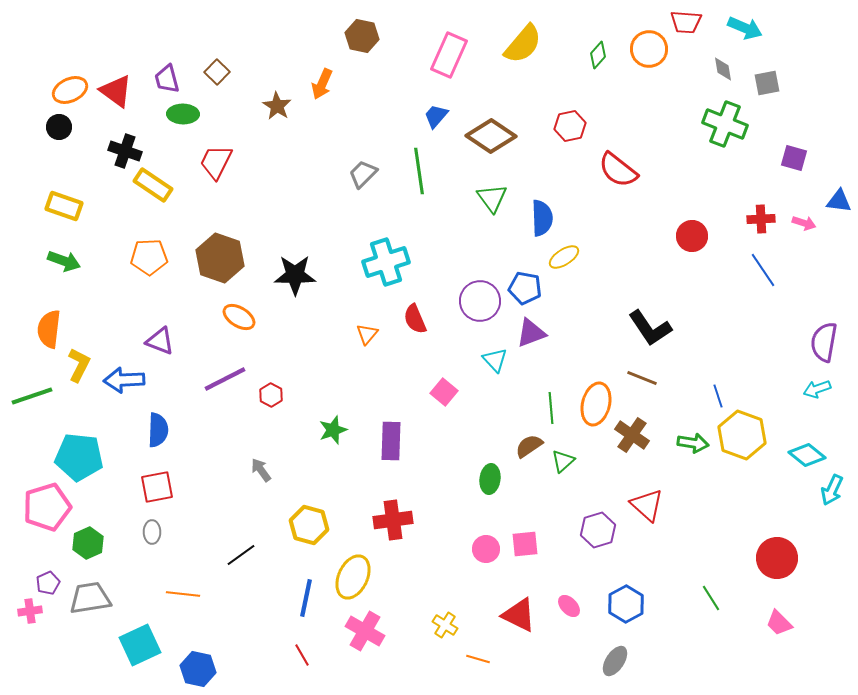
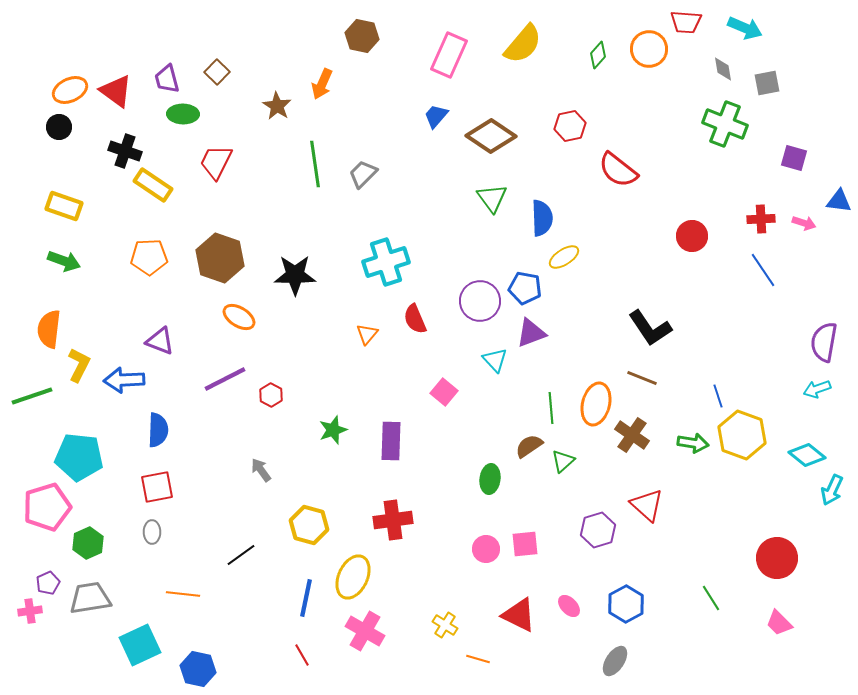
green line at (419, 171): moved 104 px left, 7 px up
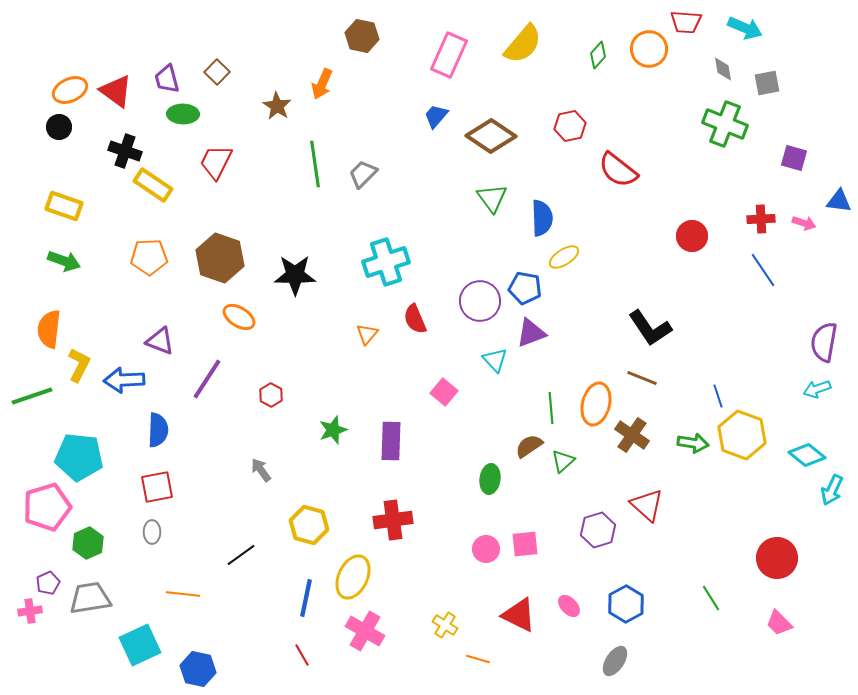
purple line at (225, 379): moved 18 px left; rotated 30 degrees counterclockwise
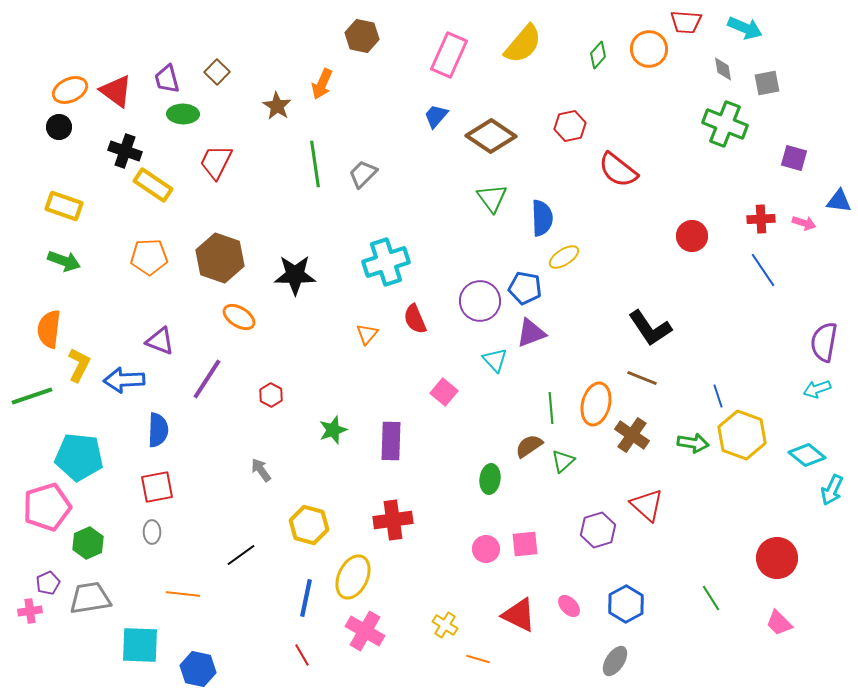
cyan square at (140, 645): rotated 27 degrees clockwise
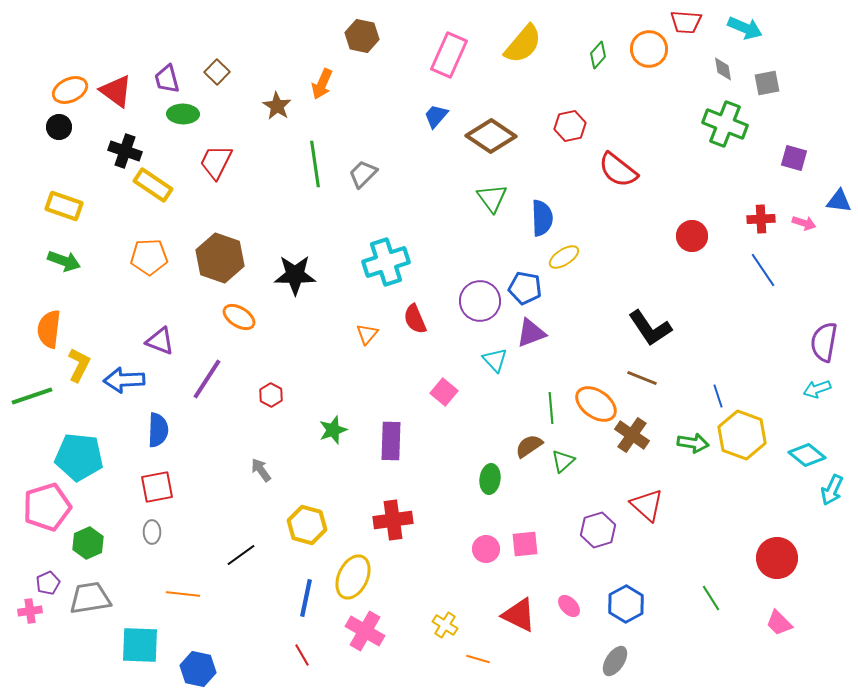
orange ellipse at (596, 404): rotated 69 degrees counterclockwise
yellow hexagon at (309, 525): moved 2 px left
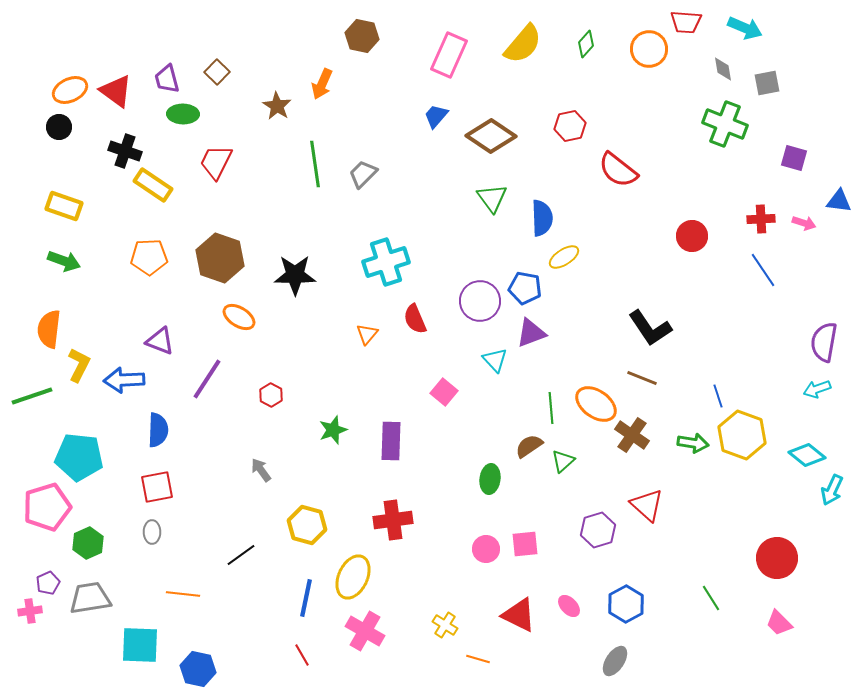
green diamond at (598, 55): moved 12 px left, 11 px up
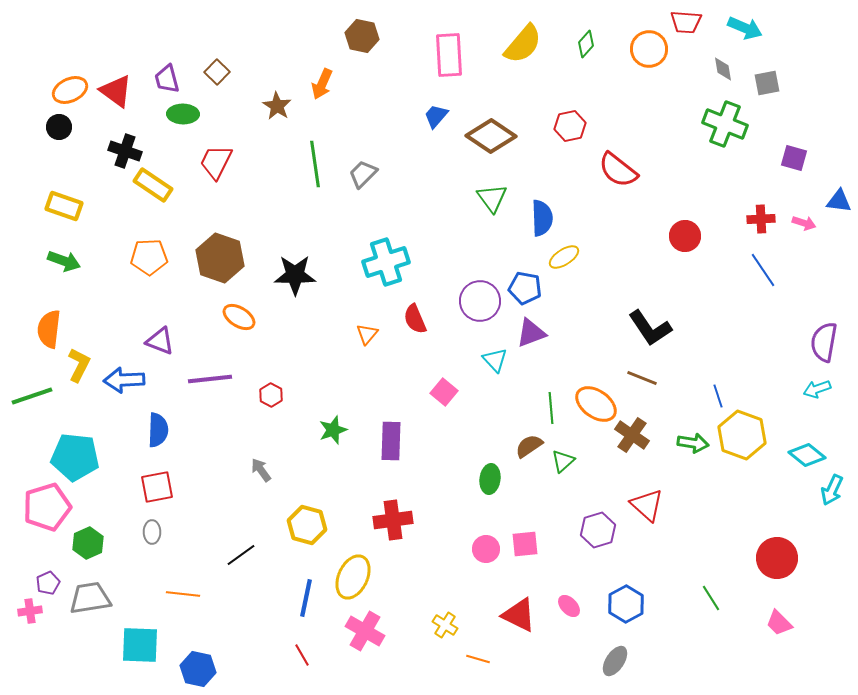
pink rectangle at (449, 55): rotated 27 degrees counterclockwise
red circle at (692, 236): moved 7 px left
purple line at (207, 379): moved 3 px right; rotated 51 degrees clockwise
cyan pentagon at (79, 457): moved 4 px left
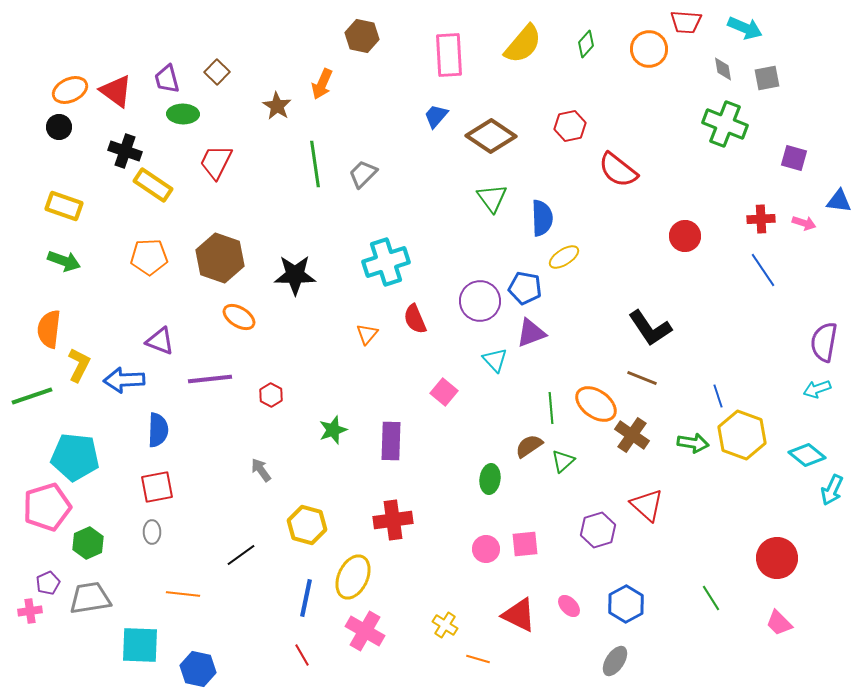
gray square at (767, 83): moved 5 px up
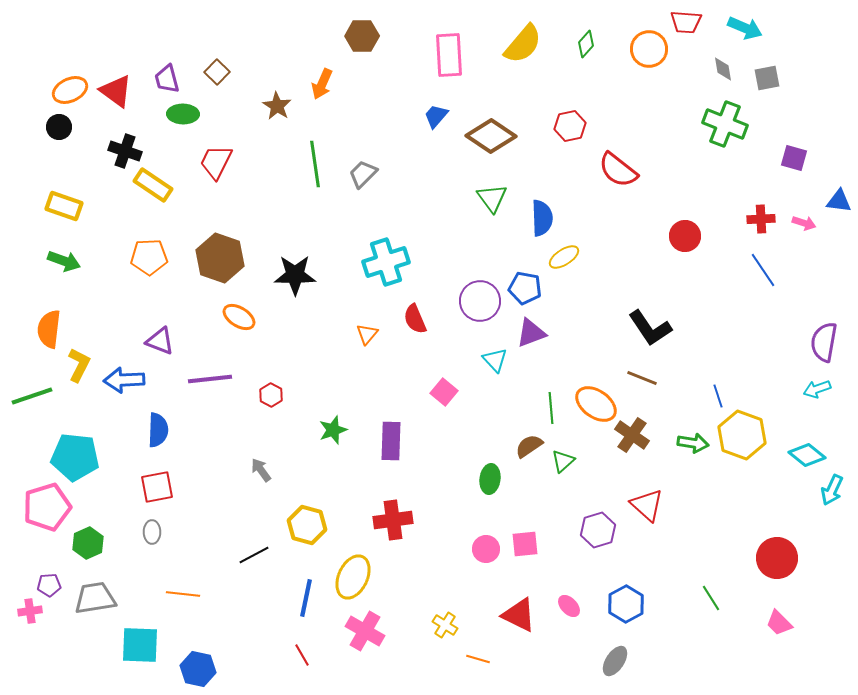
brown hexagon at (362, 36): rotated 12 degrees counterclockwise
black line at (241, 555): moved 13 px right; rotated 8 degrees clockwise
purple pentagon at (48, 583): moved 1 px right, 2 px down; rotated 20 degrees clockwise
gray trapezoid at (90, 598): moved 5 px right
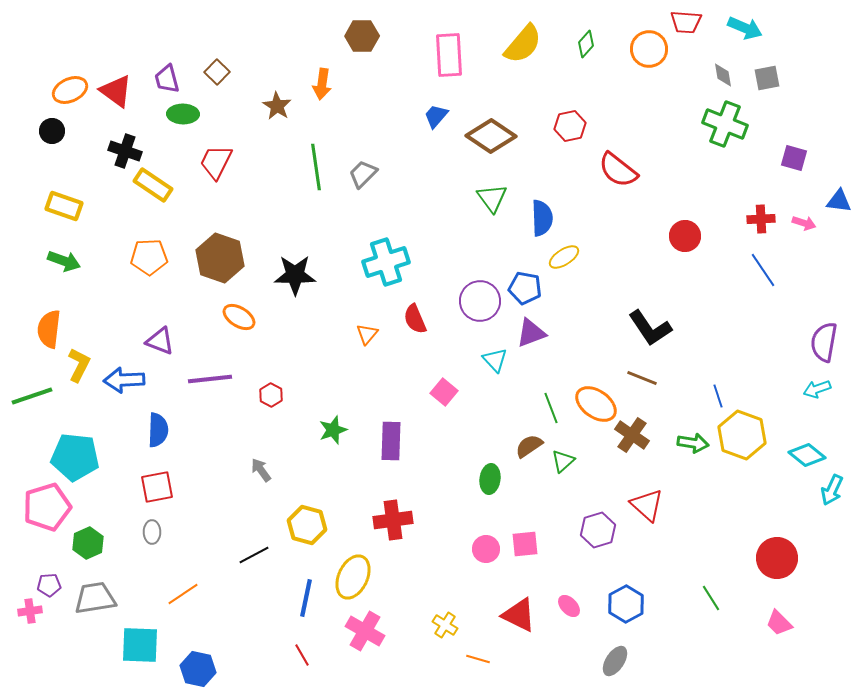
gray diamond at (723, 69): moved 6 px down
orange arrow at (322, 84): rotated 16 degrees counterclockwise
black circle at (59, 127): moved 7 px left, 4 px down
green line at (315, 164): moved 1 px right, 3 px down
green line at (551, 408): rotated 16 degrees counterclockwise
orange line at (183, 594): rotated 40 degrees counterclockwise
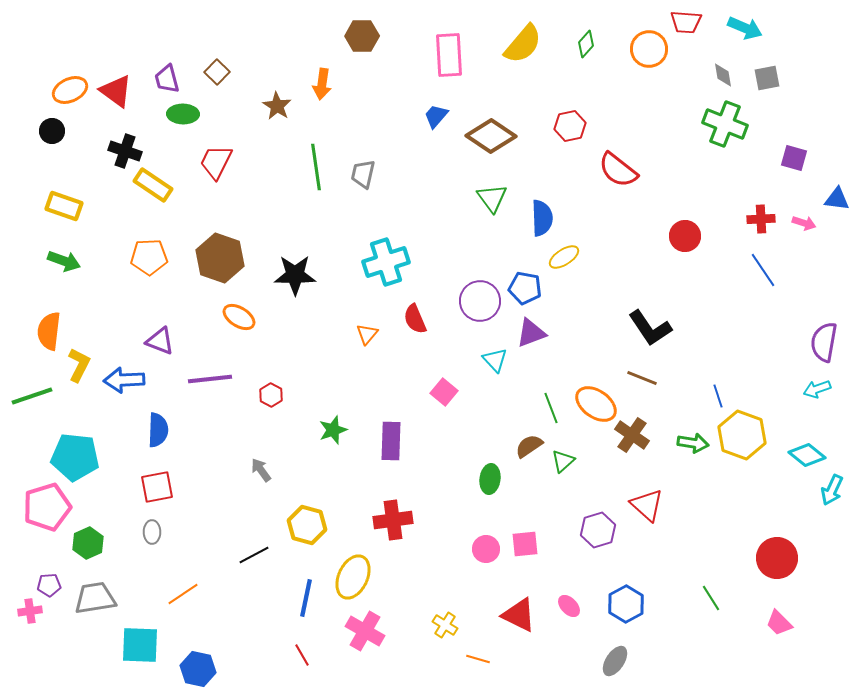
gray trapezoid at (363, 174): rotated 32 degrees counterclockwise
blue triangle at (839, 201): moved 2 px left, 2 px up
orange semicircle at (49, 329): moved 2 px down
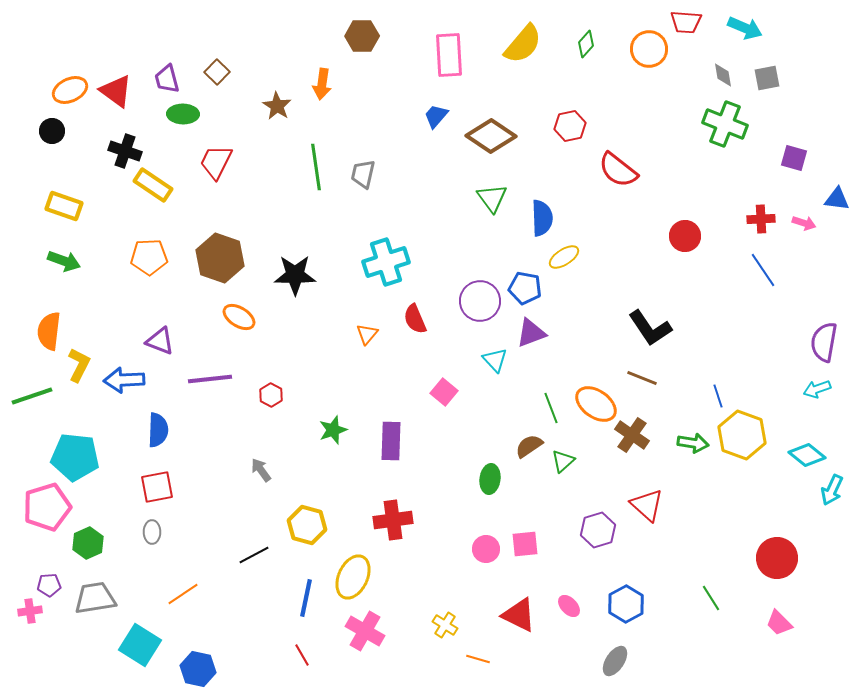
cyan square at (140, 645): rotated 30 degrees clockwise
